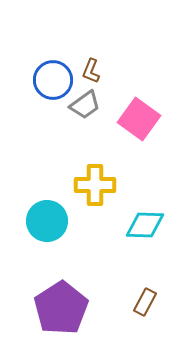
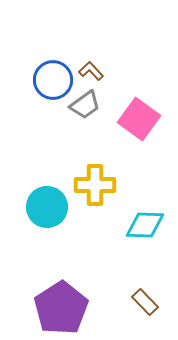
brown L-shape: rotated 115 degrees clockwise
cyan circle: moved 14 px up
brown rectangle: rotated 72 degrees counterclockwise
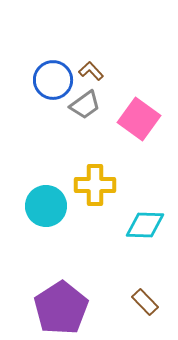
cyan circle: moved 1 px left, 1 px up
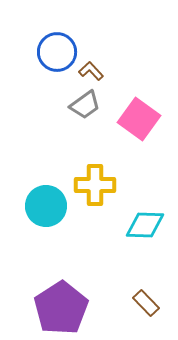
blue circle: moved 4 px right, 28 px up
brown rectangle: moved 1 px right, 1 px down
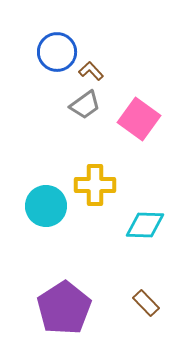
purple pentagon: moved 3 px right
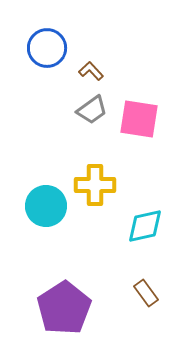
blue circle: moved 10 px left, 4 px up
gray trapezoid: moved 7 px right, 5 px down
pink square: rotated 27 degrees counterclockwise
cyan diamond: moved 1 px down; rotated 15 degrees counterclockwise
brown rectangle: moved 10 px up; rotated 8 degrees clockwise
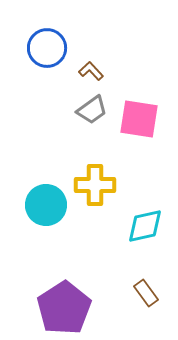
cyan circle: moved 1 px up
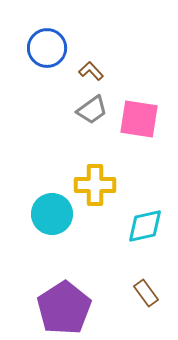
cyan circle: moved 6 px right, 9 px down
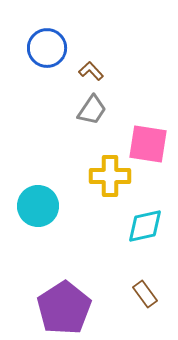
gray trapezoid: rotated 20 degrees counterclockwise
pink square: moved 9 px right, 25 px down
yellow cross: moved 15 px right, 9 px up
cyan circle: moved 14 px left, 8 px up
brown rectangle: moved 1 px left, 1 px down
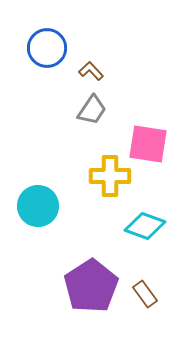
cyan diamond: rotated 33 degrees clockwise
purple pentagon: moved 27 px right, 22 px up
